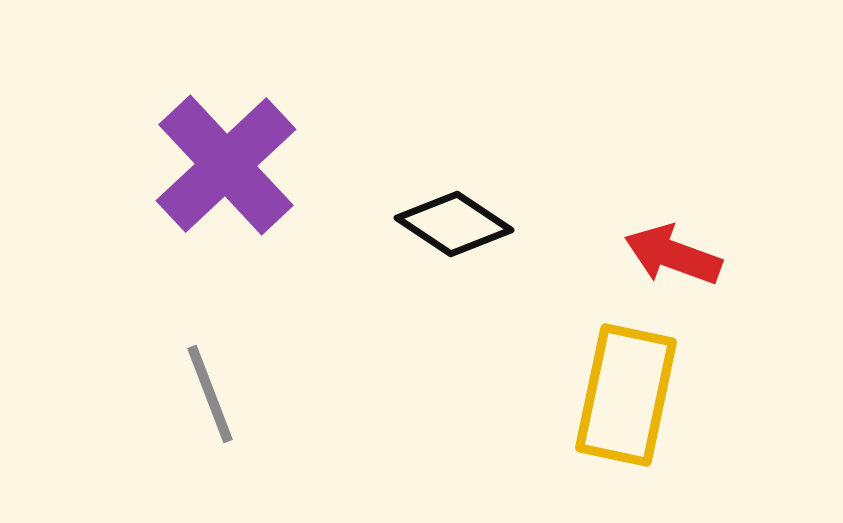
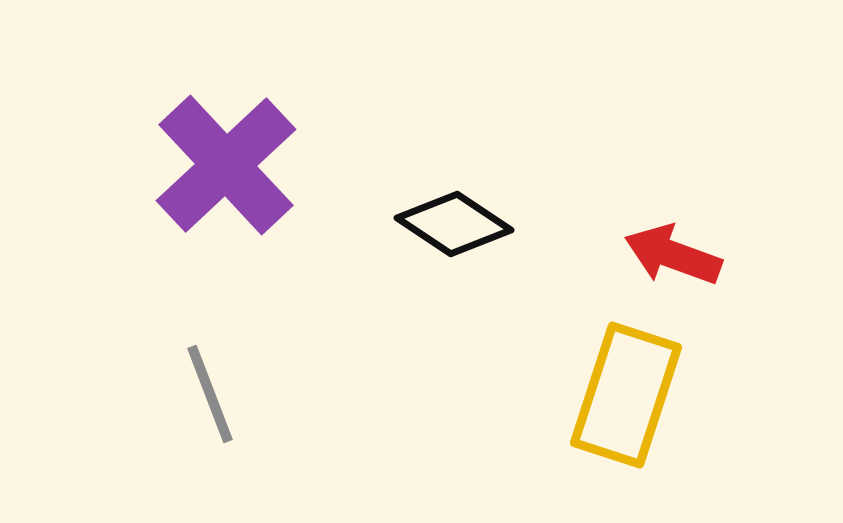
yellow rectangle: rotated 6 degrees clockwise
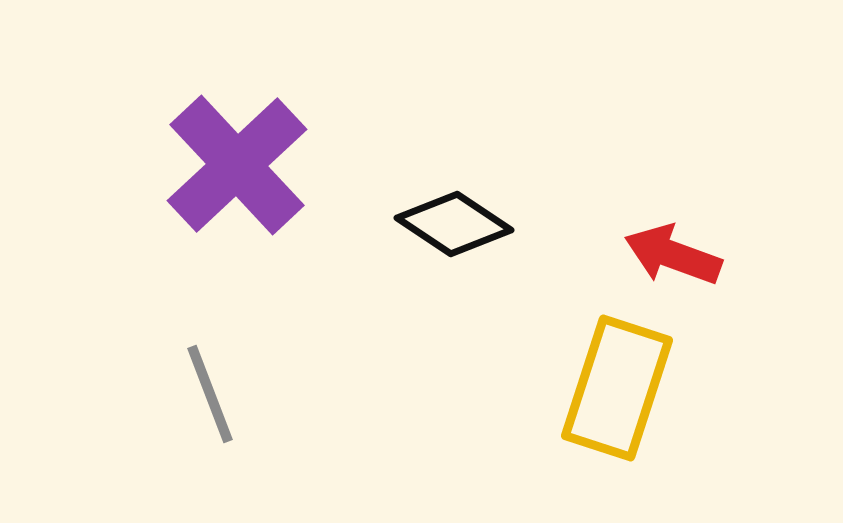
purple cross: moved 11 px right
yellow rectangle: moved 9 px left, 7 px up
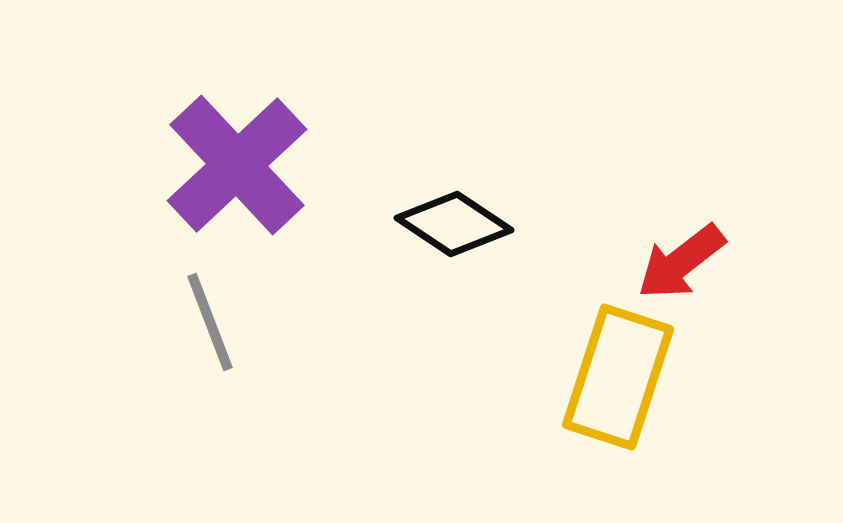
red arrow: moved 8 px right, 7 px down; rotated 58 degrees counterclockwise
yellow rectangle: moved 1 px right, 11 px up
gray line: moved 72 px up
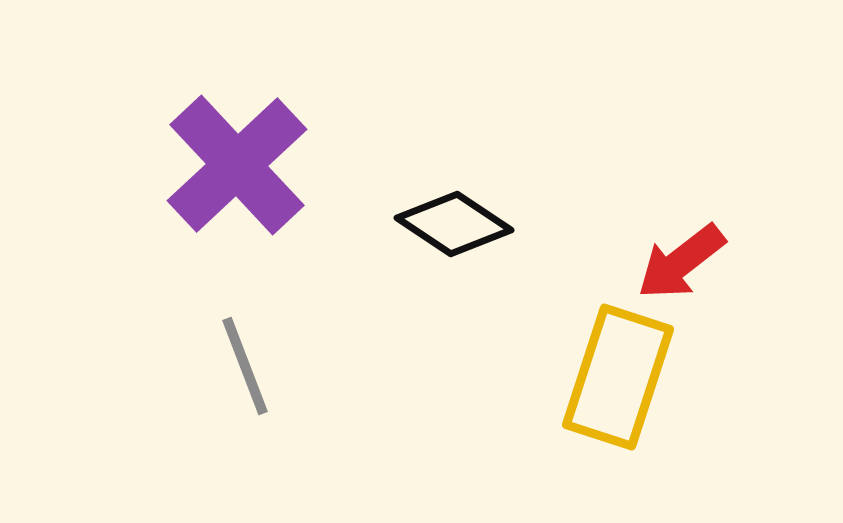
gray line: moved 35 px right, 44 px down
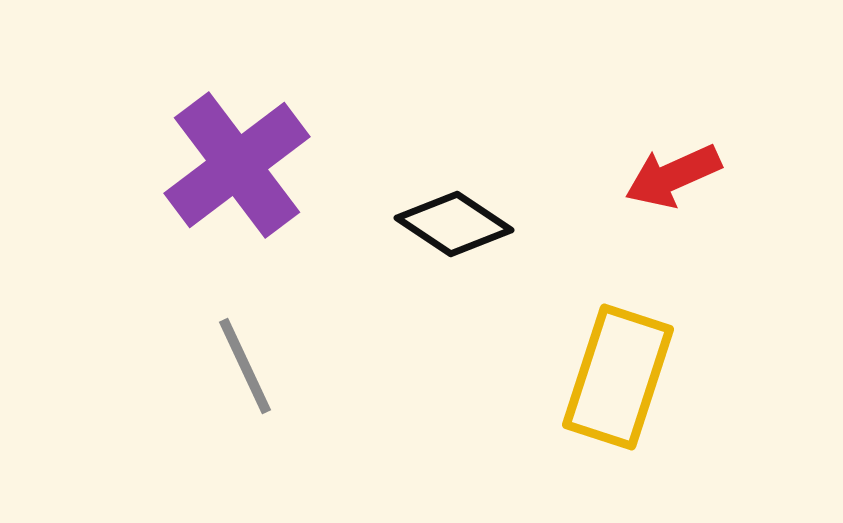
purple cross: rotated 6 degrees clockwise
red arrow: moved 8 px left, 86 px up; rotated 14 degrees clockwise
gray line: rotated 4 degrees counterclockwise
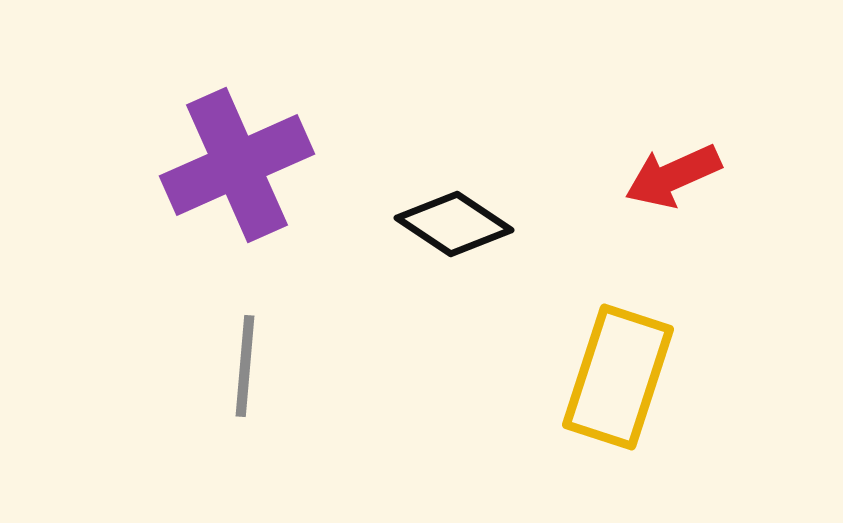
purple cross: rotated 13 degrees clockwise
gray line: rotated 30 degrees clockwise
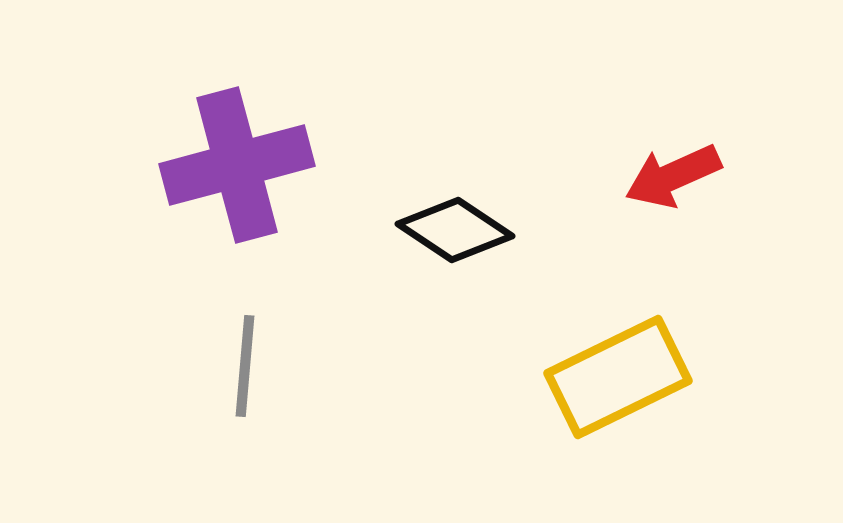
purple cross: rotated 9 degrees clockwise
black diamond: moved 1 px right, 6 px down
yellow rectangle: rotated 46 degrees clockwise
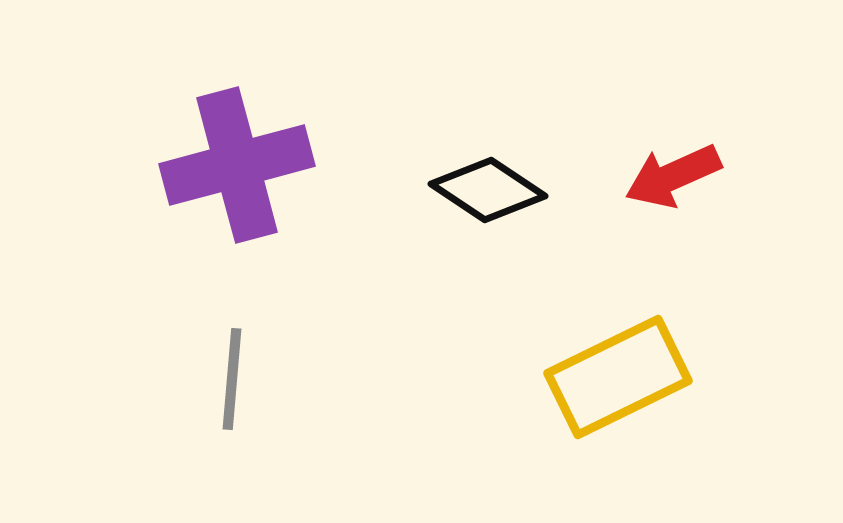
black diamond: moved 33 px right, 40 px up
gray line: moved 13 px left, 13 px down
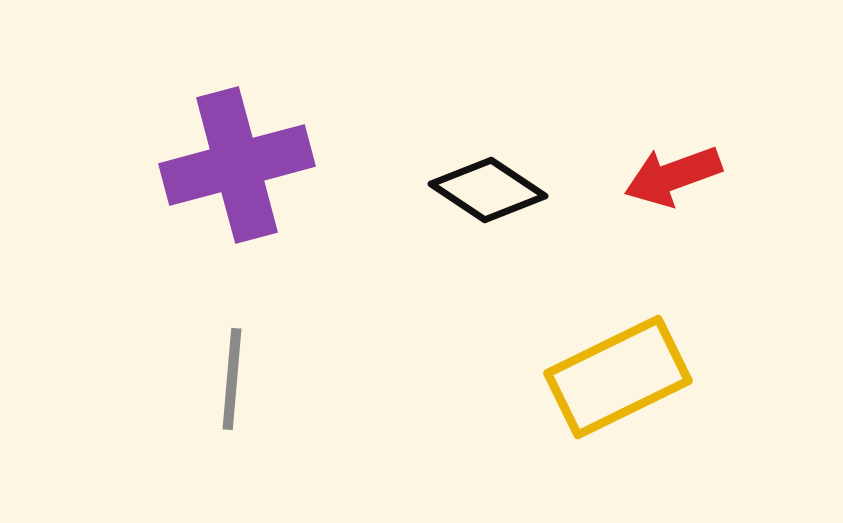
red arrow: rotated 4 degrees clockwise
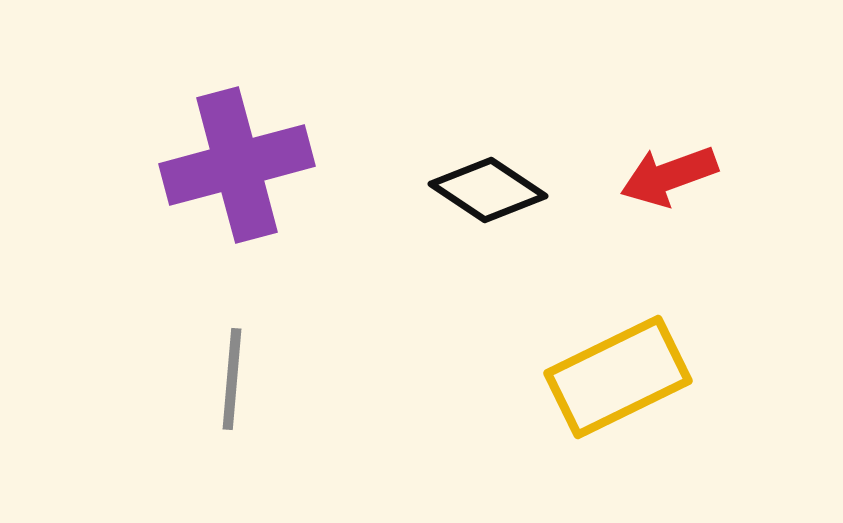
red arrow: moved 4 px left
